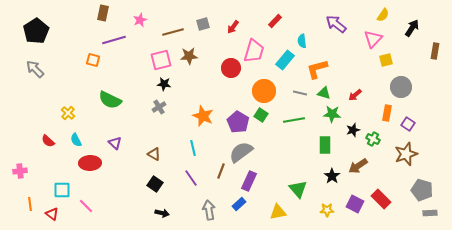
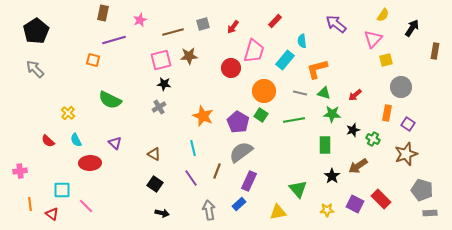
brown line at (221, 171): moved 4 px left
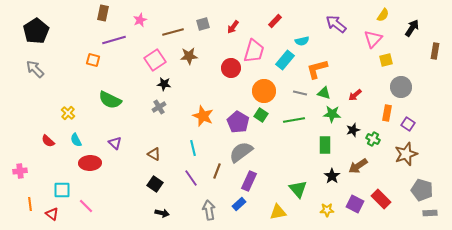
cyan semicircle at (302, 41): rotated 96 degrees counterclockwise
pink square at (161, 60): moved 6 px left; rotated 20 degrees counterclockwise
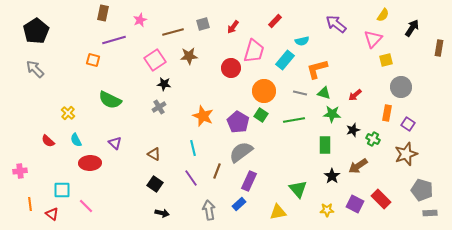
brown rectangle at (435, 51): moved 4 px right, 3 px up
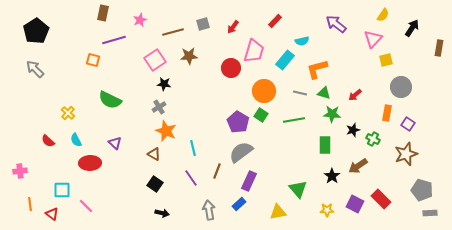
orange star at (203, 116): moved 37 px left, 15 px down
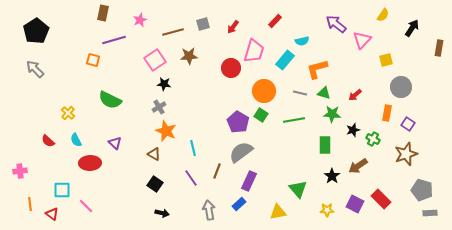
pink triangle at (373, 39): moved 11 px left, 1 px down
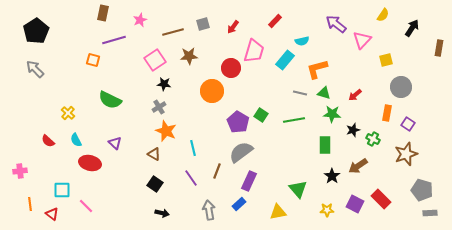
orange circle at (264, 91): moved 52 px left
red ellipse at (90, 163): rotated 15 degrees clockwise
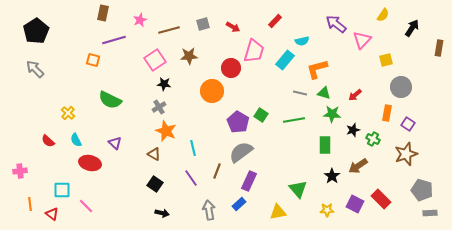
red arrow at (233, 27): rotated 96 degrees counterclockwise
brown line at (173, 32): moved 4 px left, 2 px up
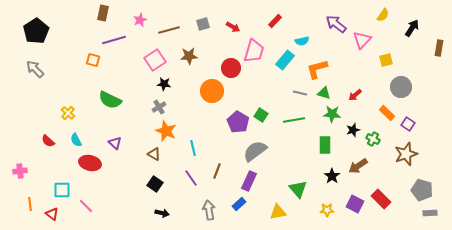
orange rectangle at (387, 113): rotated 56 degrees counterclockwise
gray semicircle at (241, 152): moved 14 px right, 1 px up
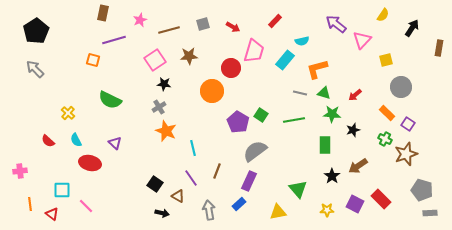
green cross at (373, 139): moved 12 px right
brown triangle at (154, 154): moved 24 px right, 42 px down
